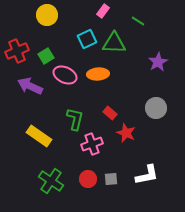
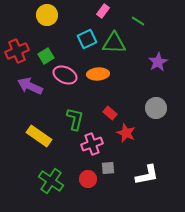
gray square: moved 3 px left, 11 px up
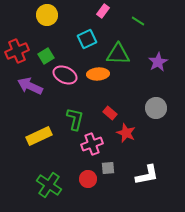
green triangle: moved 4 px right, 11 px down
yellow rectangle: rotated 60 degrees counterclockwise
green cross: moved 2 px left, 4 px down
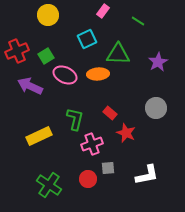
yellow circle: moved 1 px right
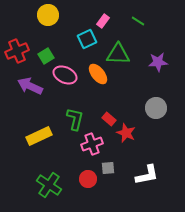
pink rectangle: moved 10 px down
purple star: rotated 24 degrees clockwise
orange ellipse: rotated 55 degrees clockwise
red rectangle: moved 1 px left, 6 px down
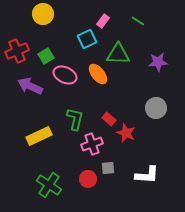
yellow circle: moved 5 px left, 1 px up
white L-shape: rotated 15 degrees clockwise
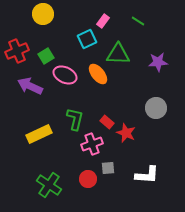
red rectangle: moved 2 px left, 3 px down
yellow rectangle: moved 2 px up
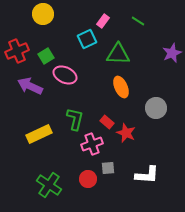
purple star: moved 14 px right, 9 px up; rotated 18 degrees counterclockwise
orange ellipse: moved 23 px right, 13 px down; rotated 15 degrees clockwise
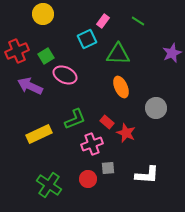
green L-shape: rotated 55 degrees clockwise
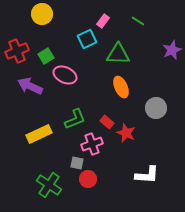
yellow circle: moved 1 px left
purple star: moved 3 px up
gray square: moved 31 px left, 5 px up; rotated 16 degrees clockwise
